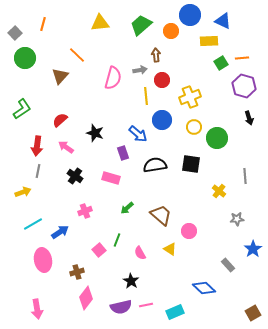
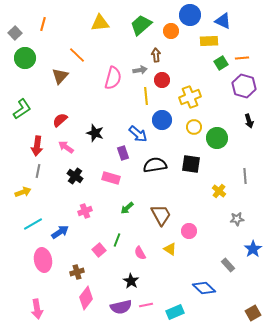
black arrow at (249, 118): moved 3 px down
brown trapezoid at (161, 215): rotated 20 degrees clockwise
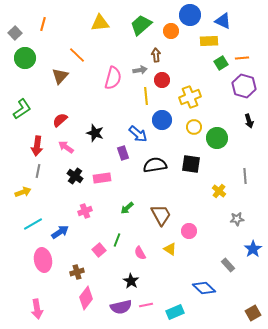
pink rectangle at (111, 178): moved 9 px left; rotated 24 degrees counterclockwise
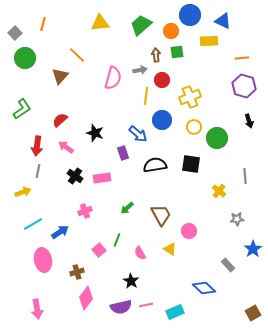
green square at (221, 63): moved 44 px left, 11 px up; rotated 24 degrees clockwise
yellow line at (146, 96): rotated 12 degrees clockwise
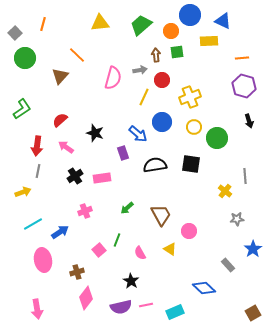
yellow line at (146, 96): moved 2 px left, 1 px down; rotated 18 degrees clockwise
blue circle at (162, 120): moved 2 px down
black cross at (75, 176): rotated 21 degrees clockwise
yellow cross at (219, 191): moved 6 px right
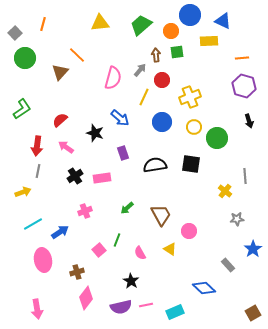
gray arrow at (140, 70): rotated 40 degrees counterclockwise
brown triangle at (60, 76): moved 4 px up
blue arrow at (138, 134): moved 18 px left, 16 px up
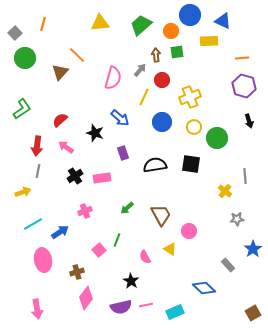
pink semicircle at (140, 253): moved 5 px right, 4 px down
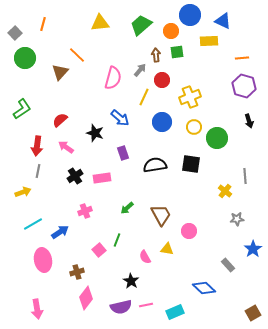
yellow triangle at (170, 249): moved 3 px left; rotated 24 degrees counterclockwise
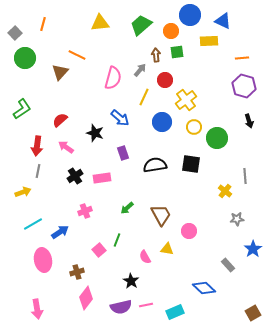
orange line at (77, 55): rotated 18 degrees counterclockwise
red circle at (162, 80): moved 3 px right
yellow cross at (190, 97): moved 4 px left, 3 px down; rotated 15 degrees counterclockwise
